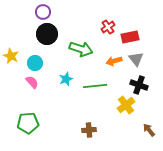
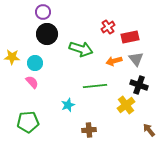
yellow star: moved 1 px right, 1 px down; rotated 21 degrees counterclockwise
cyan star: moved 2 px right, 26 px down
green pentagon: moved 1 px up
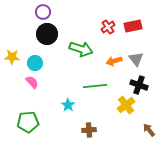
red rectangle: moved 3 px right, 11 px up
cyan star: rotated 16 degrees counterclockwise
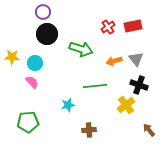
cyan star: rotated 24 degrees clockwise
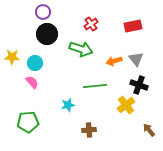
red cross: moved 17 px left, 3 px up
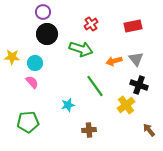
green line: rotated 60 degrees clockwise
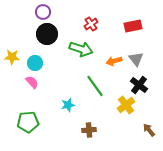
black cross: rotated 18 degrees clockwise
